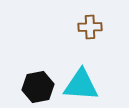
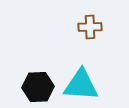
black hexagon: rotated 8 degrees clockwise
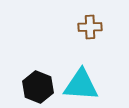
black hexagon: rotated 24 degrees clockwise
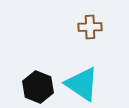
cyan triangle: moved 1 px right, 1 px up; rotated 30 degrees clockwise
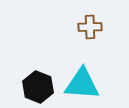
cyan triangle: rotated 30 degrees counterclockwise
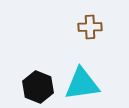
cyan triangle: rotated 12 degrees counterclockwise
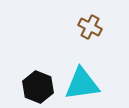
brown cross: rotated 30 degrees clockwise
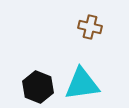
brown cross: rotated 15 degrees counterclockwise
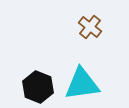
brown cross: rotated 25 degrees clockwise
